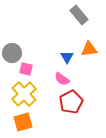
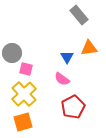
orange triangle: moved 1 px up
red pentagon: moved 2 px right, 5 px down
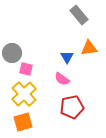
red pentagon: moved 1 px left; rotated 15 degrees clockwise
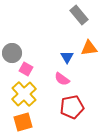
pink square: rotated 16 degrees clockwise
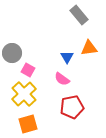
pink square: moved 2 px right, 1 px down
orange square: moved 5 px right, 2 px down
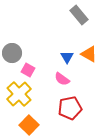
orange triangle: moved 6 px down; rotated 36 degrees clockwise
yellow cross: moved 5 px left
red pentagon: moved 2 px left, 1 px down
orange square: moved 1 px right, 1 px down; rotated 30 degrees counterclockwise
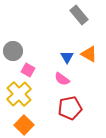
gray circle: moved 1 px right, 2 px up
orange square: moved 5 px left
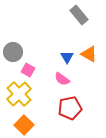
gray circle: moved 1 px down
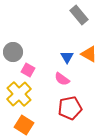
orange square: rotated 12 degrees counterclockwise
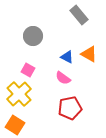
gray circle: moved 20 px right, 16 px up
blue triangle: rotated 32 degrees counterclockwise
pink semicircle: moved 1 px right, 1 px up
orange square: moved 9 px left
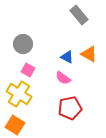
gray circle: moved 10 px left, 8 px down
yellow cross: rotated 15 degrees counterclockwise
